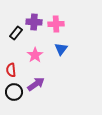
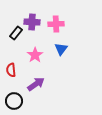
purple cross: moved 2 px left
black circle: moved 9 px down
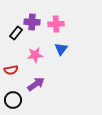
pink star: rotated 28 degrees clockwise
red semicircle: rotated 96 degrees counterclockwise
black circle: moved 1 px left, 1 px up
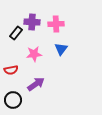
pink star: moved 1 px left, 1 px up
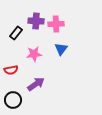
purple cross: moved 4 px right, 1 px up
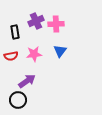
purple cross: rotated 28 degrees counterclockwise
black rectangle: moved 1 px left, 1 px up; rotated 48 degrees counterclockwise
blue triangle: moved 1 px left, 2 px down
red semicircle: moved 14 px up
purple arrow: moved 9 px left, 3 px up
black circle: moved 5 px right
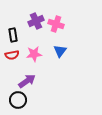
pink cross: rotated 21 degrees clockwise
black rectangle: moved 2 px left, 3 px down
red semicircle: moved 1 px right, 1 px up
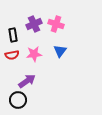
purple cross: moved 2 px left, 3 px down
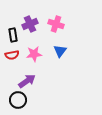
purple cross: moved 4 px left
